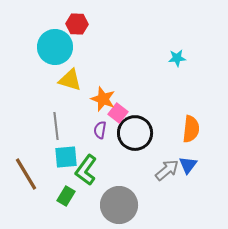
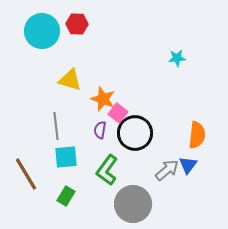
cyan circle: moved 13 px left, 16 px up
orange semicircle: moved 6 px right, 6 px down
green L-shape: moved 21 px right
gray circle: moved 14 px right, 1 px up
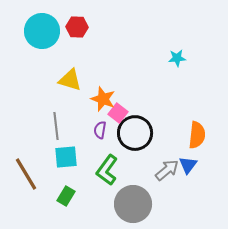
red hexagon: moved 3 px down
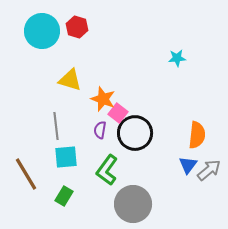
red hexagon: rotated 15 degrees clockwise
gray arrow: moved 42 px right
green rectangle: moved 2 px left
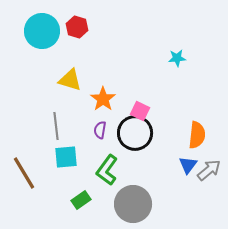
orange star: rotated 15 degrees clockwise
pink square: moved 22 px right, 2 px up; rotated 12 degrees counterclockwise
brown line: moved 2 px left, 1 px up
green rectangle: moved 17 px right, 4 px down; rotated 24 degrees clockwise
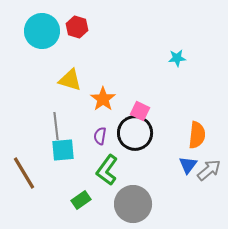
purple semicircle: moved 6 px down
cyan square: moved 3 px left, 7 px up
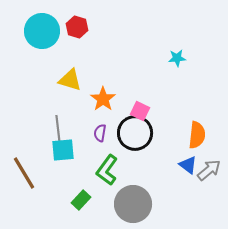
gray line: moved 2 px right, 3 px down
purple semicircle: moved 3 px up
blue triangle: rotated 30 degrees counterclockwise
green rectangle: rotated 12 degrees counterclockwise
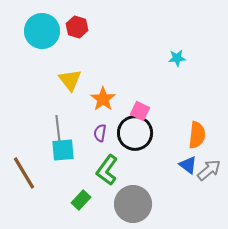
yellow triangle: rotated 35 degrees clockwise
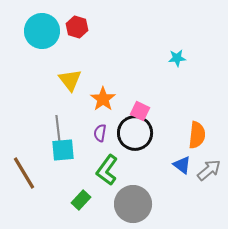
blue triangle: moved 6 px left
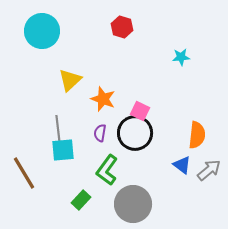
red hexagon: moved 45 px right
cyan star: moved 4 px right, 1 px up
yellow triangle: rotated 25 degrees clockwise
orange star: rotated 15 degrees counterclockwise
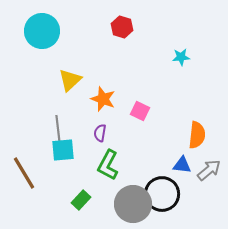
black circle: moved 27 px right, 61 px down
blue triangle: rotated 30 degrees counterclockwise
green L-shape: moved 1 px right, 5 px up; rotated 8 degrees counterclockwise
